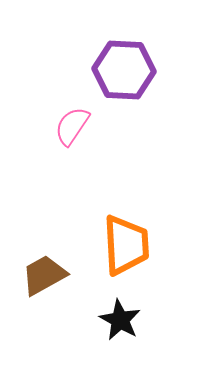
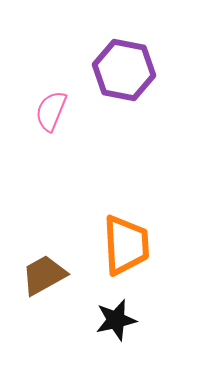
purple hexagon: rotated 8 degrees clockwise
pink semicircle: moved 21 px left, 15 px up; rotated 12 degrees counterclockwise
black star: moved 4 px left; rotated 30 degrees clockwise
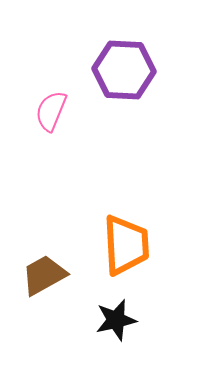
purple hexagon: rotated 8 degrees counterclockwise
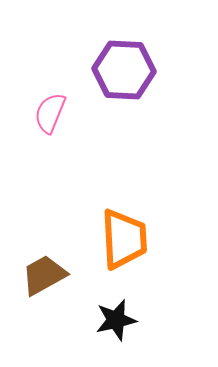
pink semicircle: moved 1 px left, 2 px down
orange trapezoid: moved 2 px left, 6 px up
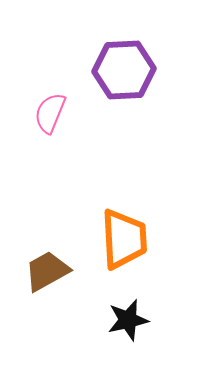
purple hexagon: rotated 6 degrees counterclockwise
brown trapezoid: moved 3 px right, 4 px up
black star: moved 12 px right
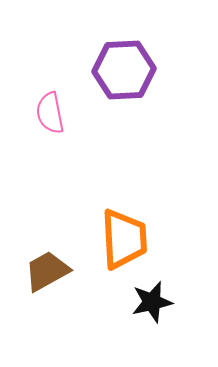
pink semicircle: rotated 33 degrees counterclockwise
black star: moved 24 px right, 18 px up
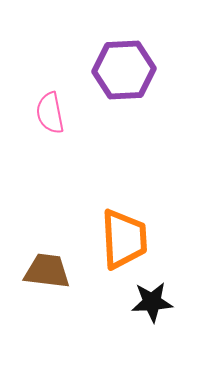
brown trapezoid: rotated 36 degrees clockwise
black star: rotated 9 degrees clockwise
